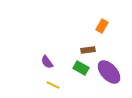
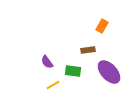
green rectangle: moved 8 px left, 3 px down; rotated 21 degrees counterclockwise
yellow line: rotated 56 degrees counterclockwise
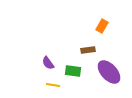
purple semicircle: moved 1 px right, 1 px down
yellow line: rotated 40 degrees clockwise
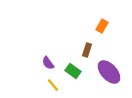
brown rectangle: moved 1 px left; rotated 64 degrees counterclockwise
green rectangle: rotated 28 degrees clockwise
yellow line: rotated 40 degrees clockwise
